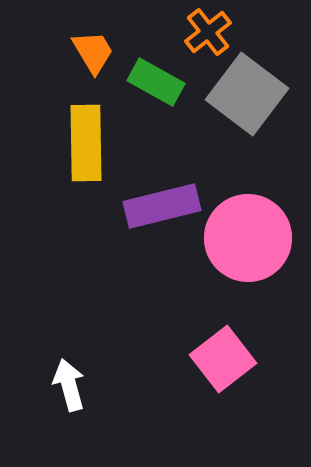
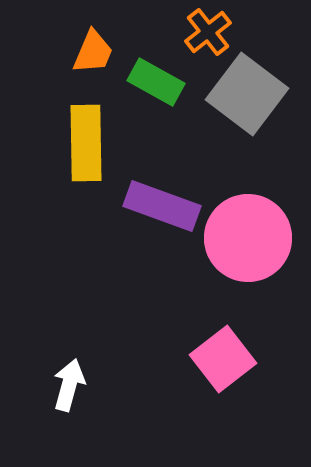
orange trapezoid: rotated 54 degrees clockwise
purple rectangle: rotated 34 degrees clockwise
white arrow: rotated 30 degrees clockwise
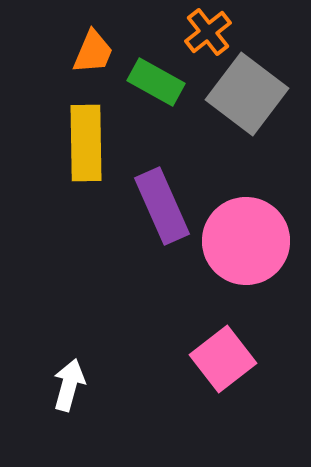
purple rectangle: rotated 46 degrees clockwise
pink circle: moved 2 px left, 3 px down
